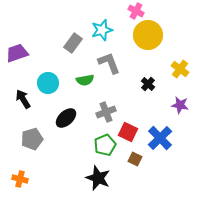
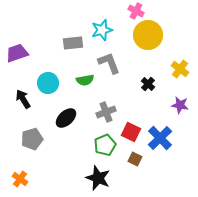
gray rectangle: rotated 48 degrees clockwise
red square: moved 3 px right
orange cross: rotated 21 degrees clockwise
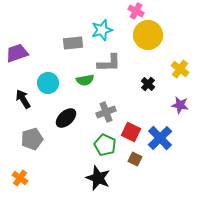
gray L-shape: rotated 110 degrees clockwise
green pentagon: rotated 25 degrees counterclockwise
orange cross: moved 1 px up
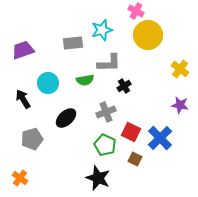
purple trapezoid: moved 6 px right, 3 px up
black cross: moved 24 px left, 2 px down; rotated 16 degrees clockwise
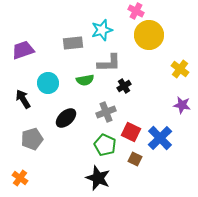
yellow circle: moved 1 px right
purple star: moved 2 px right
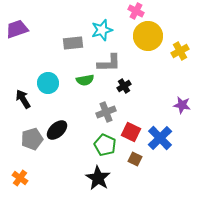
yellow circle: moved 1 px left, 1 px down
purple trapezoid: moved 6 px left, 21 px up
yellow cross: moved 18 px up; rotated 24 degrees clockwise
black ellipse: moved 9 px left, 12 px down
black star: rotated 10 degrees clockwise
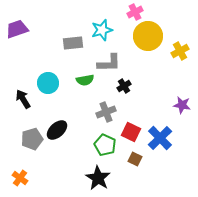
pink cross: moved 1 px left, 1 px down; rotated 35 degrees clockwise
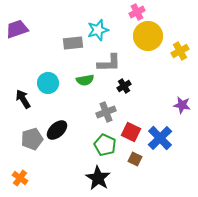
pink cross: moved 2 px right
cyan star: moved 4 px left
